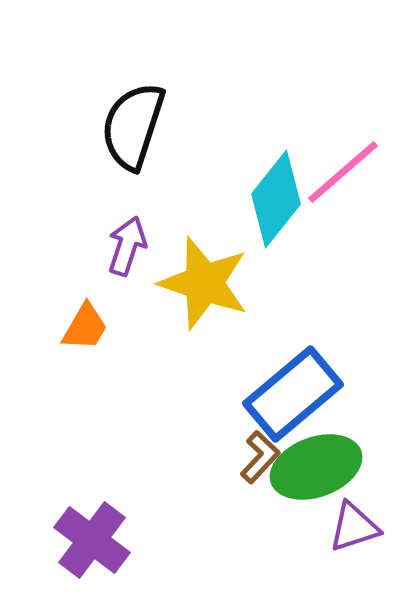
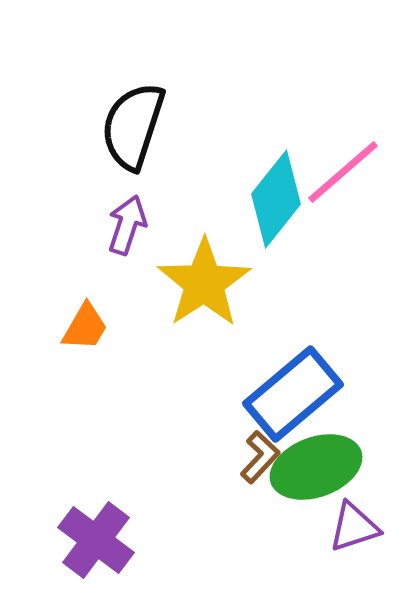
purple arrow: moved 21 px up
yellow star: rotated 20 degrees clockwise
purple cross: moved 4 px right
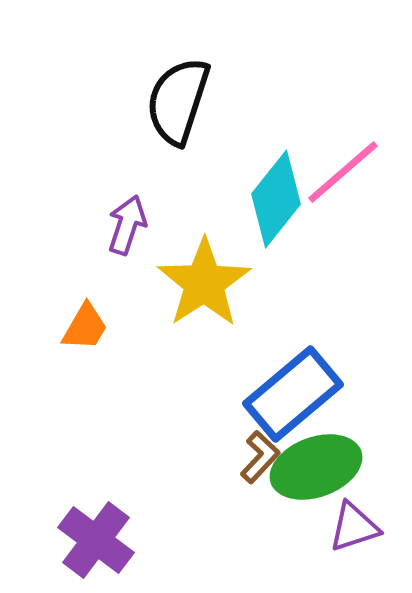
black semicircle: moved 45 px right, 25 px up
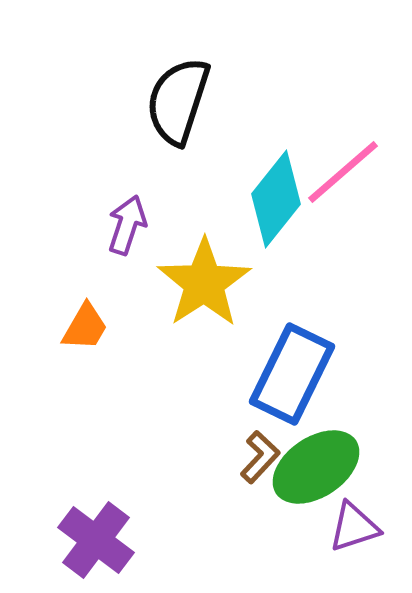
blue rectangle: moved 1 px left, 20 px up; rotated 24 degrees counterclockwise
green ellipse: rotated 14 degrees counterclockwise
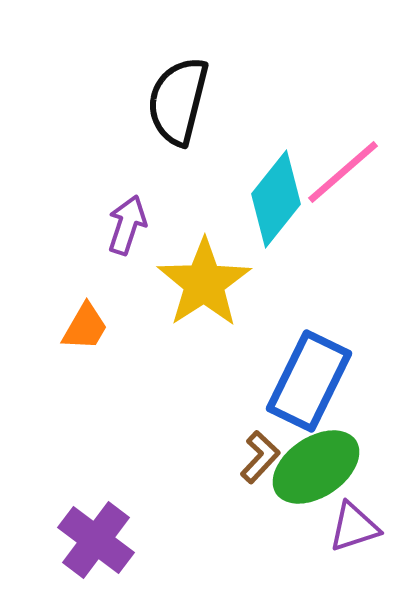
black semicircle: rotated 4 degrees counterclockwise
blue rectangle: moved 17 px right, 7 px down
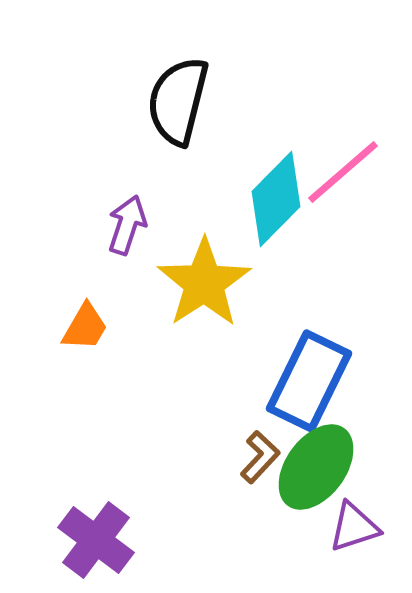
cyan diamond: rotated 6 degrees clockwise
green ellipse: rotated 20 degrees counterclockwise
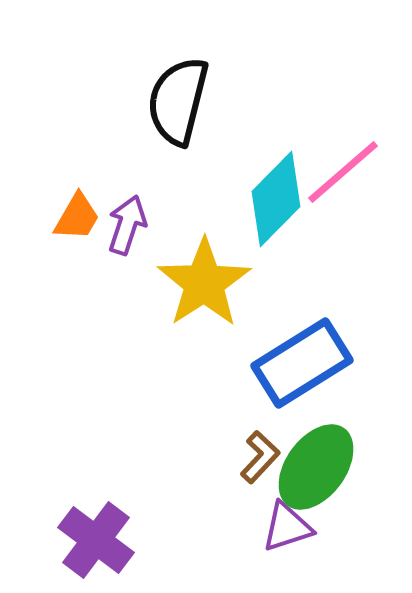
orange trapezoid: moved 8 px left, 110 px up
blue rectangle: moved 7 px left, 18 px up; rotated 32 degrees clockwise
purple triangle: moved 67 px left
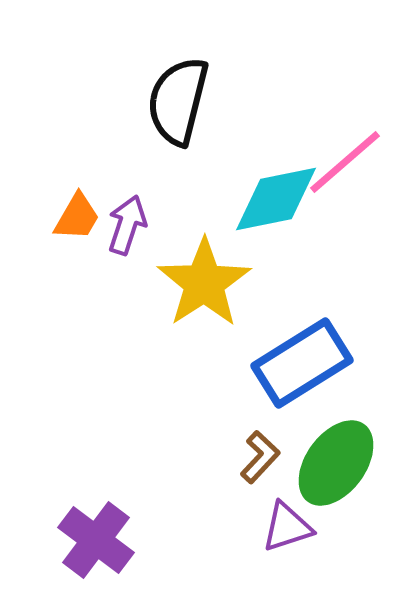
pink line: moved 2 px right, 10 px up
cyan diamond: rotated 34 degrees clockwise
green ellipse: moved 20 px right, 4 px up
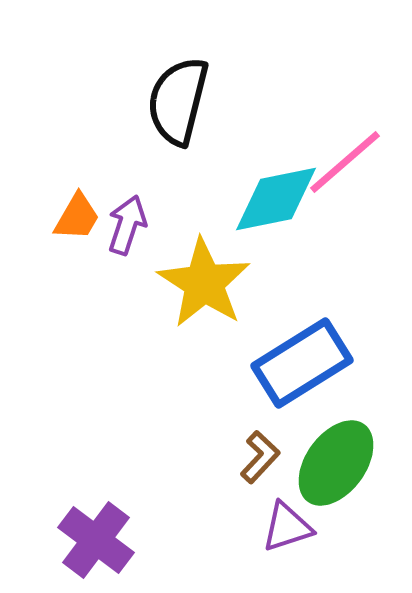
yellow star: rotated 6 degrees counterclockwise
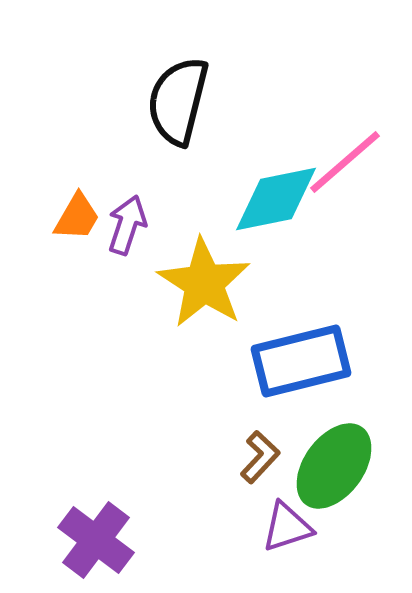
blue rectangle: moved 1 px left, 2 px up; rotated 18 degrees clockwise
green ellipse: moved 2 px left, 3 px down
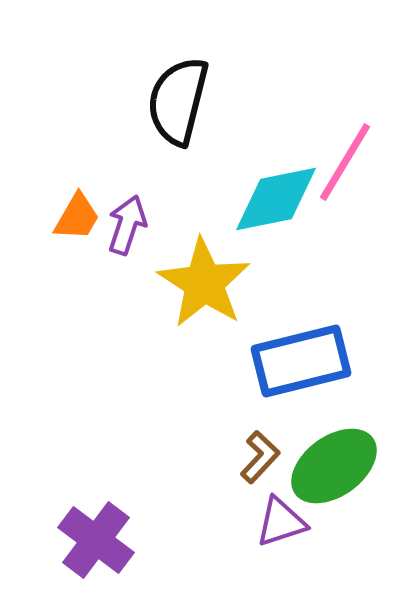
pink line: rotated 18 degrees counterclockwise
green ellipse: rotated 18 degrees clockwise
purple triangle: moved 6 px left, 5 px up
